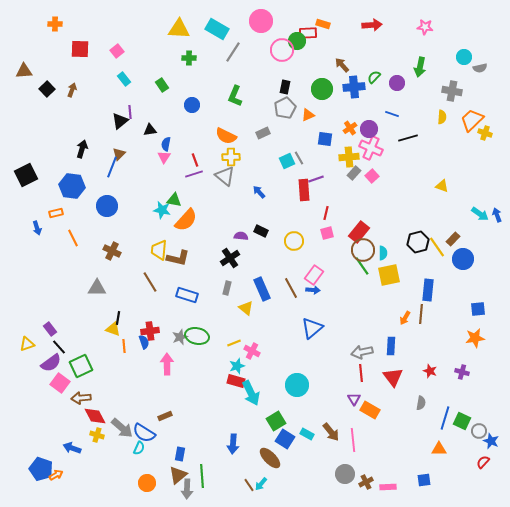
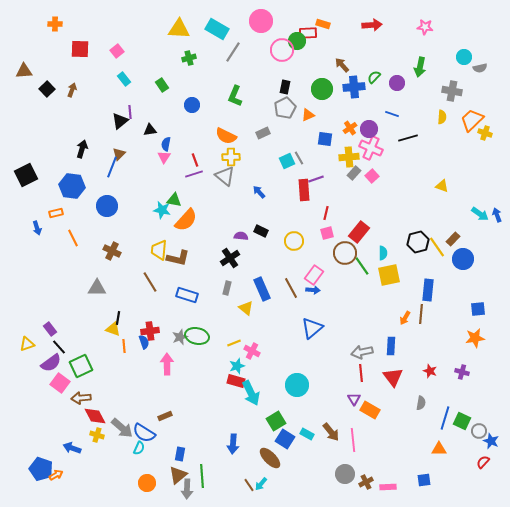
green cross at (189, 58): rotated 16 degrees counterclockwise
brown circle at (363, 250): moved 18 px left, 3 px down
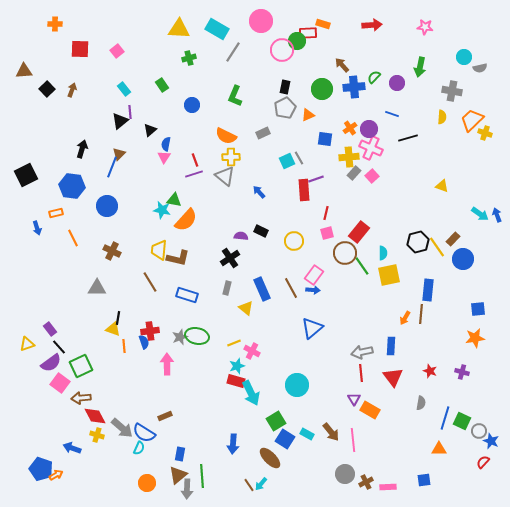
cyan rectangle at (124, 79): moved 10 px down
black triangle at (150, 130): rotated 32 degrees counterclockwise
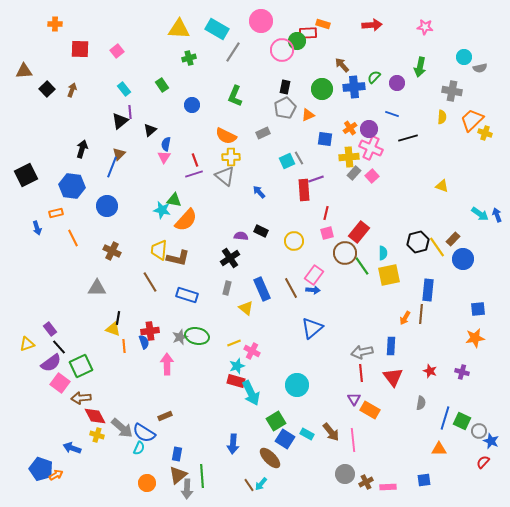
blue rectangle at (180, 454): moved 3 px left
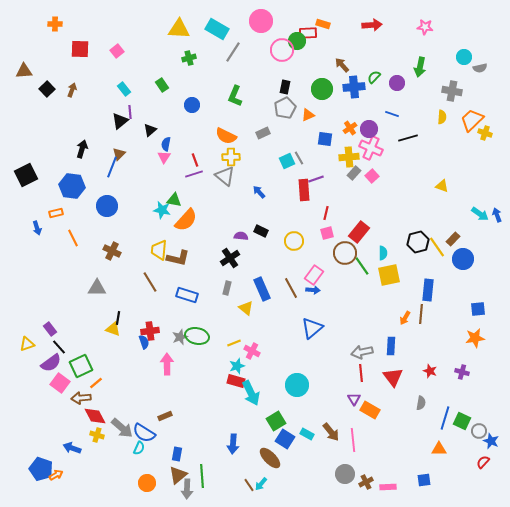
orange line at (124, 346): moved 28 px left, 37 px down; rotated 56 degrees clockwise
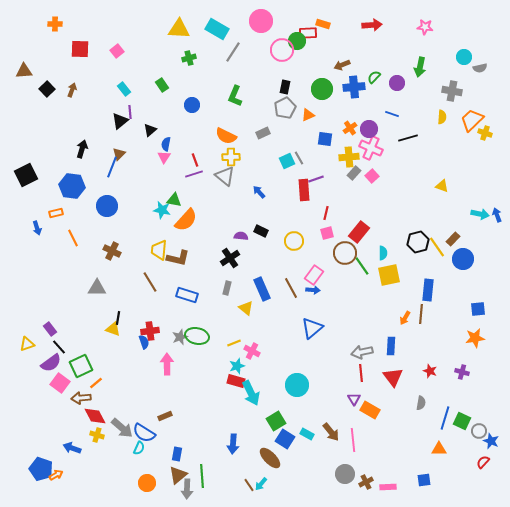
brown arrow at (342, 65): rotated 70 degrees counterclockwise
cyan arrow at (480, 214): rotated 24 degrees counterclockwise
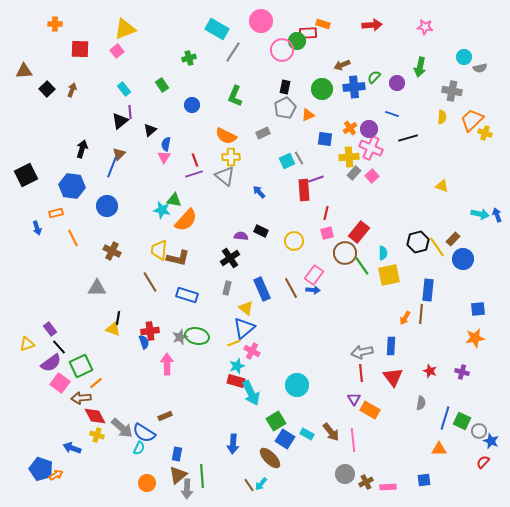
yellow triangle at (179, 29): moved 54 px left; rotated 25 degrees counterclockwise
blue triangle at (312, 328): moved 68 px left
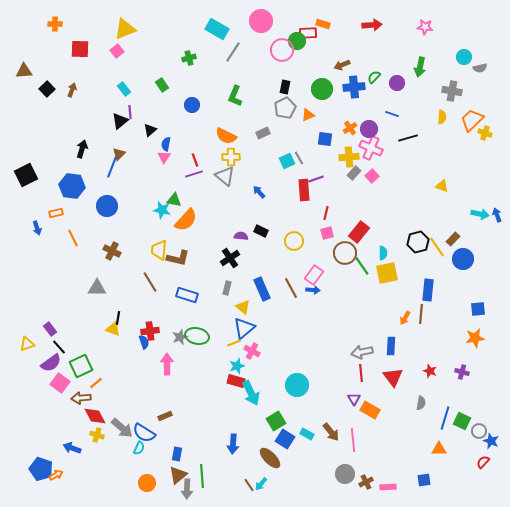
yellow square at (389, 275): moved 2 px left, 2 px up
yellow triangle at (246, 308): moved 3 px left, 1 px up
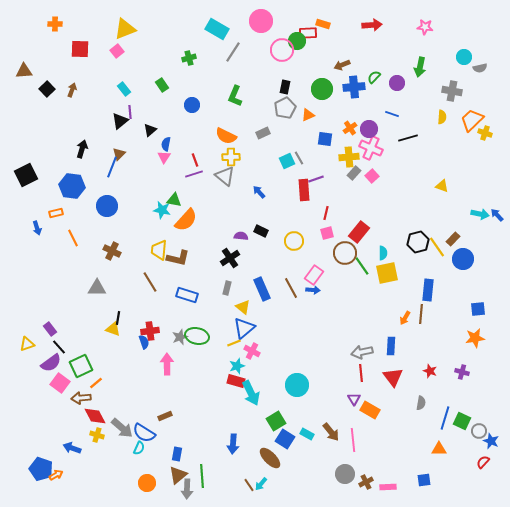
blue arrow at (497, 215): rotated 24 degrees counterclockwise
